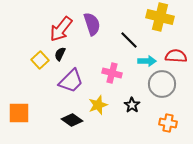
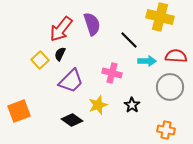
gray circle: moved 8 px right, 3 px down
orange square: moved 2 px up; rotated 20 degrees counterclockwise
orange cross: moved 2 px left, 7 px down
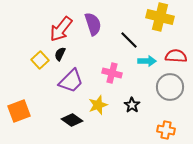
purple semicircle: moved 1 px right
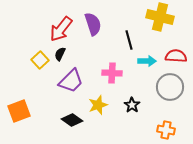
black line: rotated 30 degrees clockwise
pink cross: rotated 12 degrees counterclockwise
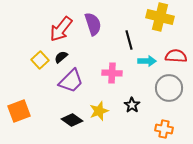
black semicircle: moved 1 px right, 3 px down; rotated 24 degrees clockwise
gray circle: moved 1 px left, 1 px down
yellow star: moved 1 px right, 6 px down
orange cross: moved 2 px left, 1 px up
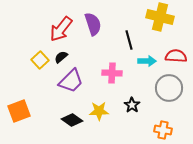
yellow star: rotated 18 degrees clockwise
orange cross: moved 1 px left, 1 px down
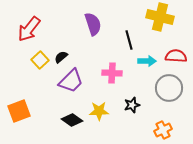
red arrow: moved 32 px left
black star: rotated 21 degrees clockwise
orange cross: rotated 36 degrees counterclockwise
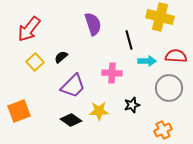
yellow square: moved 5 px left, 2 px down
purple trapezoid: moved 2 px right, 5 px down
black diamond: moved 1 px left
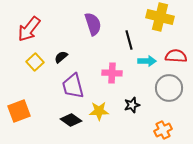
purple trapezoid: rotated 120 degrees clockwise
